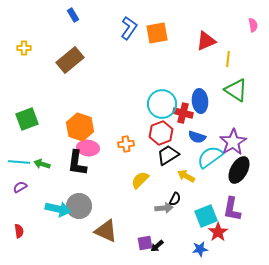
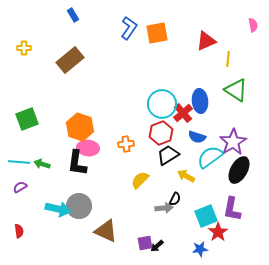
red cross: rotated 36 degrees clockwise
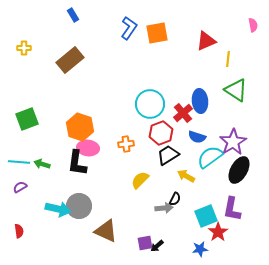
cyan circle: moved 12 px left
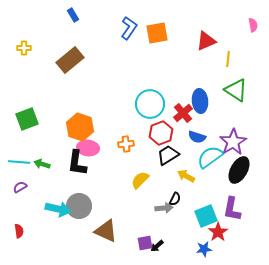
blue star: moved 4 px right
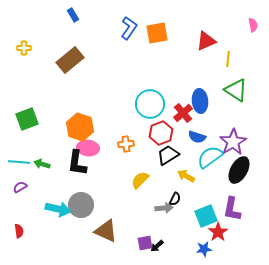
gray circle: moved 2 px right, 1 px up
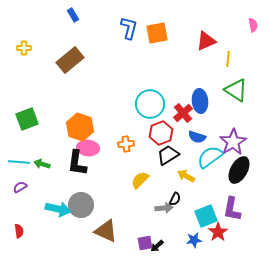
blue L-shape: rotated 20 degrees counterclockwise
blue star: moved 10 px left, 9 px up
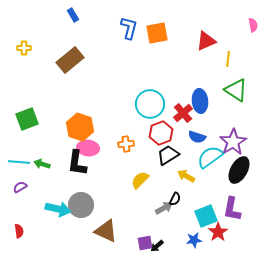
gray arrow: rotated 24 degrees counterclockwise
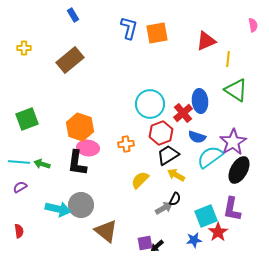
yellow arrow: moved 10 px left, 1 px up
brown triangle: rotated 15 degrees clockwise
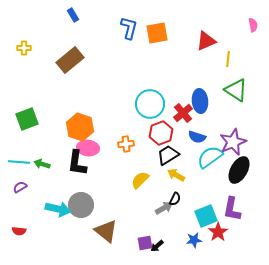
purple star: rotated 8 degrees clockwise
red semicircle: rotated 104 degrees clockwise
